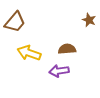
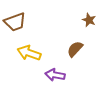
brown trapezoid: rotated 30 degrees clockwise
brown semicircle: moved 8 px right; rotated 42 degrees counterclockwise
purple arrow: moved 4 px left, 4 px down; rotated 18 degrees clockwise
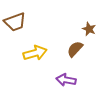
brown star: moved 9 px down
yellow arrow: moved 6 px right; rotated 145 degrees clockwise
purple arrow: moved 11 px right, 5 px down
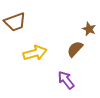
purple arrow: rotated 42 degrees clockwise
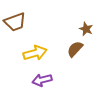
brown star: moved 3 px left
purple arrow: moved 24 px left; rotated 66 degrees counterclockwise
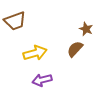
brown trapezoid: moved 1 px up
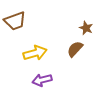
brown star: moved 1 px up
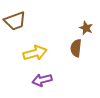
brown semicircle: moved 1 px right, 1 px up; rotated 36 degrees counterclockwise
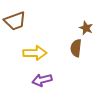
yellow arrow: rotated 15 degrees clockwise
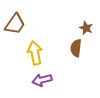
brown trapezoid: moved 3 px down; rotated 35 degrees counterclockwise
yellow arrow: rotated 100 degrees counterclockwise
